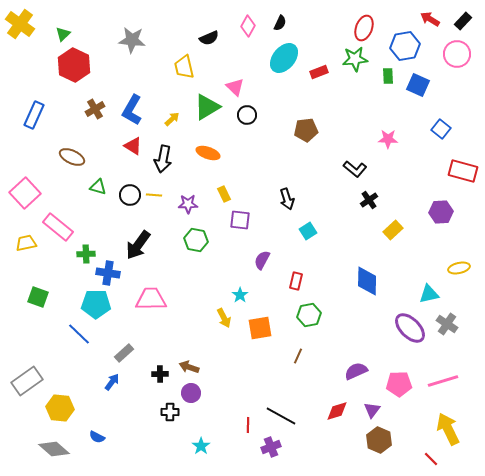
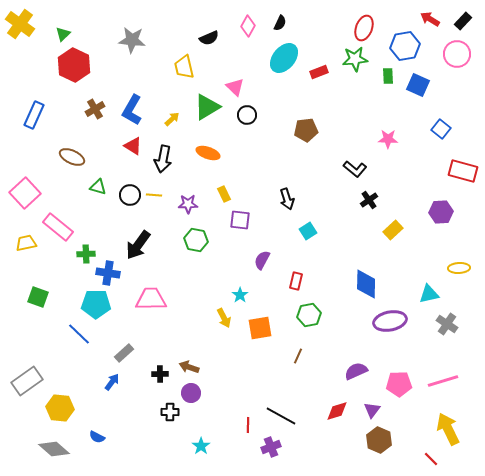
yellow ellipse at (459, 268): rotated 10 degrees clockwise
blue diamond at (367, 281): moved 1 px left, 3 px down
purple ellipse at (410, 328): moved 20 px left, 7 px up; rotated 56 degrees counterclockwise
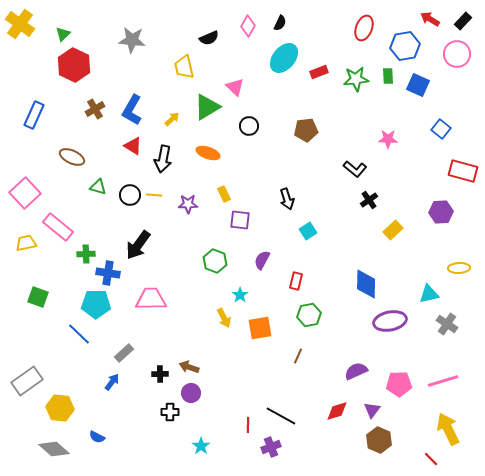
green star at (355, 59): moved 1 px right, 20 px down
black circle at (247, 115): moved 2 px right, 11 px down
green hexagon at (196, 240): moved 19 px right, 21 px down; rotated 10 degrees clockwise
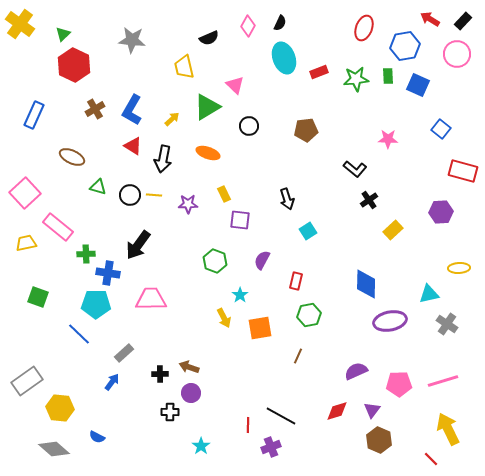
cyan ellipse at (284, 58): rotated 60 degrees counterclockwise
pink triangle at (235, 87): moved 2 px up
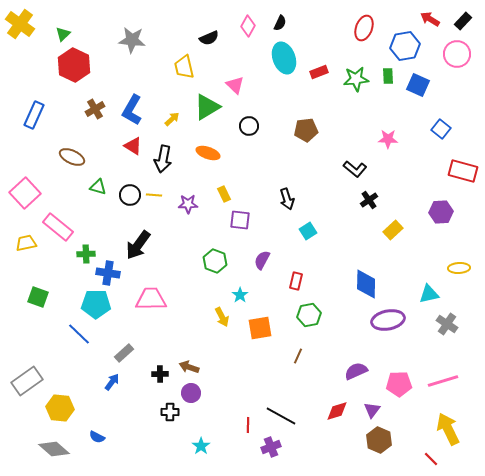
yellow arrow at (224, 318): moved 2 px left, 1 px up
purple ellipse at (390, 321): moved 2 px left, 1 px up
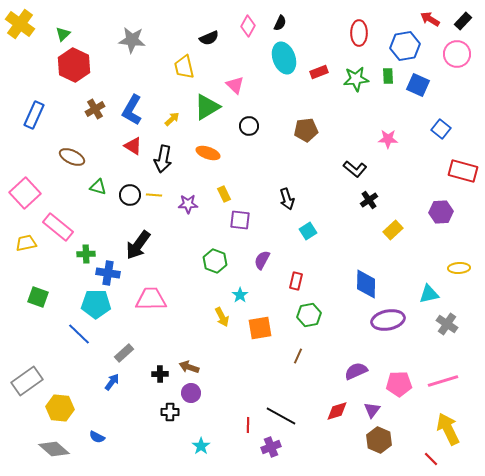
red ellipse at (364, 28): moved 5 px left, 5 px down; rotated 20 degrees counterclockwise
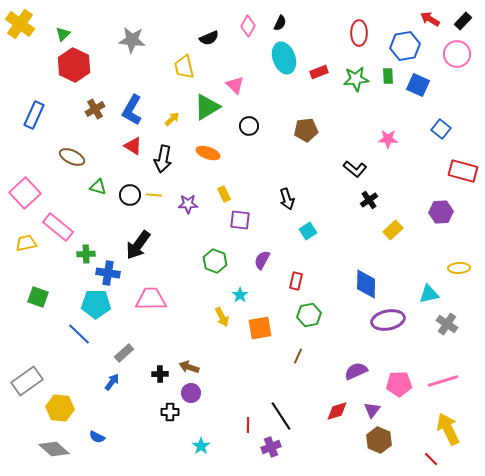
black line at (281, 416): rotated 28 degrees clockwise
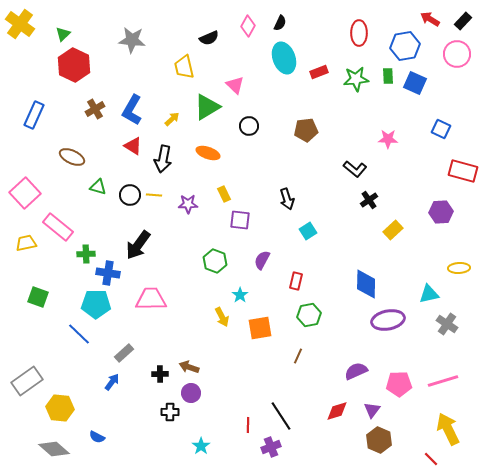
blue square at (418, 85): moved 3 px left, 2 px up
blue square at (441, 129): rotated 12 degrees counterclockwise
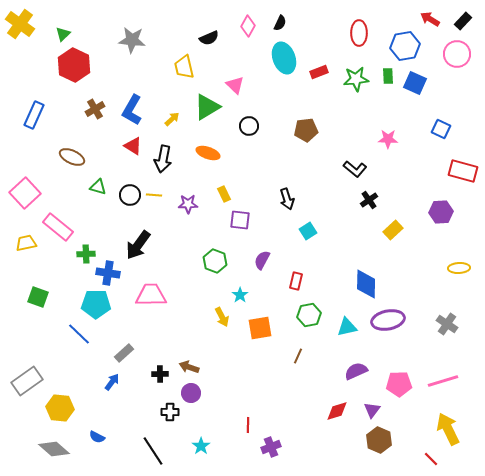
cyan triangle at (429, 294): moved 82 px left, 33 px down
pink trapezoid at (151, 299): moved 4 px up
black line at (281, 416): moved 128 px left, 35 px down
